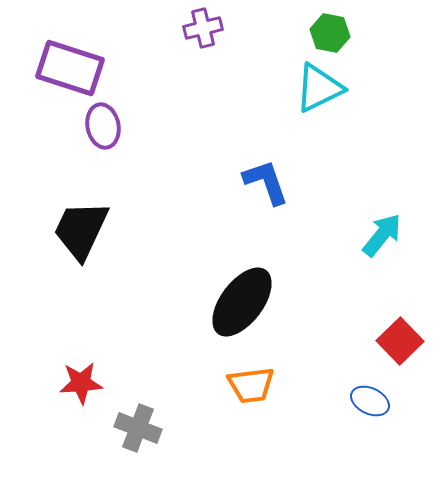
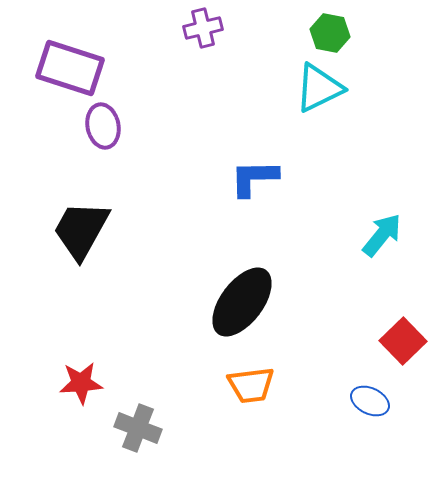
blue L-shape: moved 12 px left, 4 px up; rotated 72 degrees counterclockwise
black trapezoid: rotated 4 degrees clockwise
red square: moved 3 px right
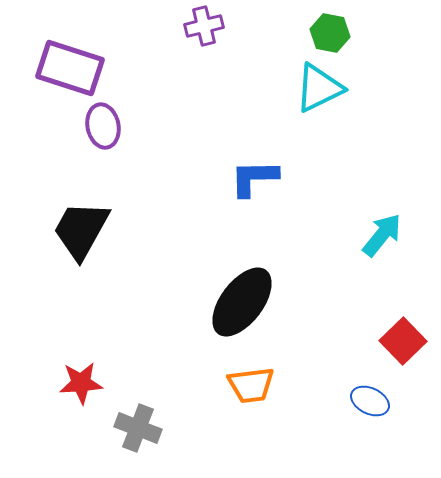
purple cross: moved 1 px right, 2 px up
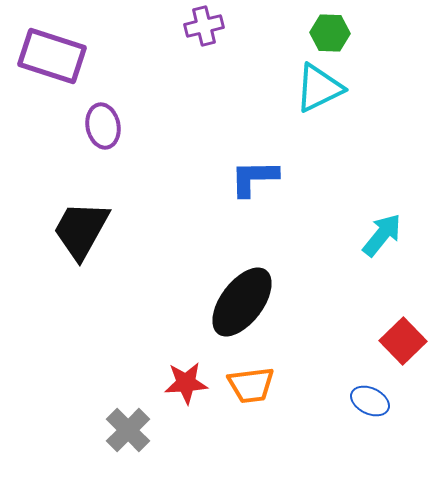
green hexagon: rotated 9 degrees counterclockwise
purple rectangle: moved 18 px left, 12 px up
red star: moved 105 px right
gray cross: moved 10 px left, 2 px down; rotated 24 degrees clockwise
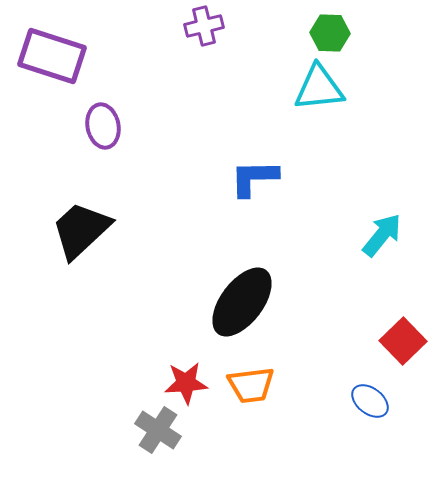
cyan triangle: rotated 20 degrees clockwise
black trapezoid: rotated 18 degrees clockwise
blue ellipse: rotated 12 degrees clockwise
gray cross: moved 30 px right; rotated 12 degrees counterclockwise
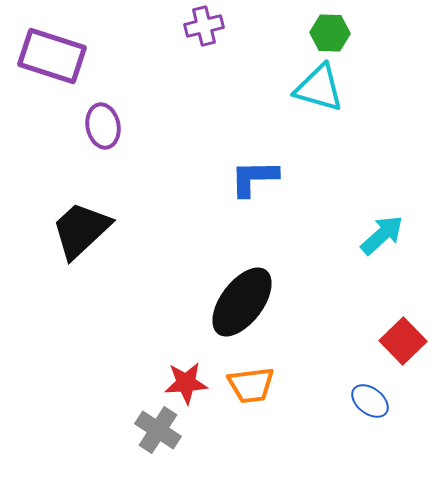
cyan triangle: rotated 22 degrees clockwise
cyan arrow: rotated 9 degrees clockwise
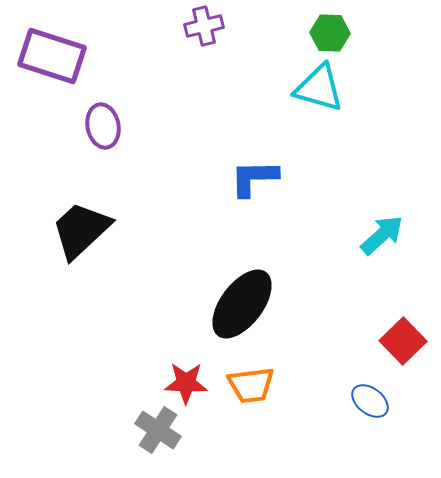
black ellipse: moved 2 px down
red star: rotated 6 degrees clockwise
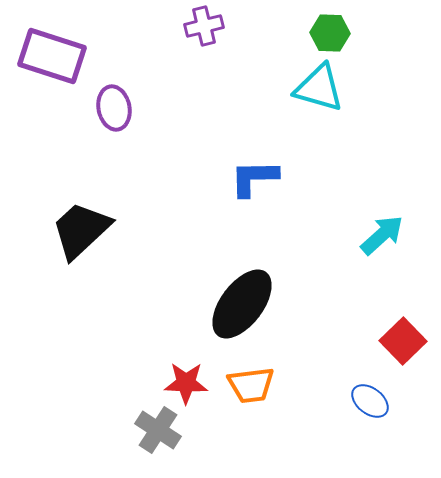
purple ellipse: moved 11 px right, 18 px up
